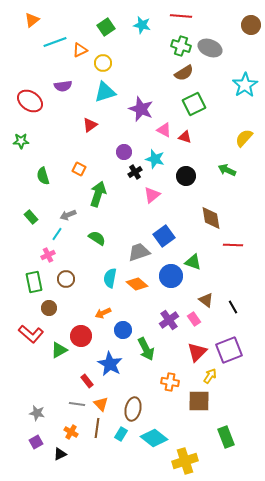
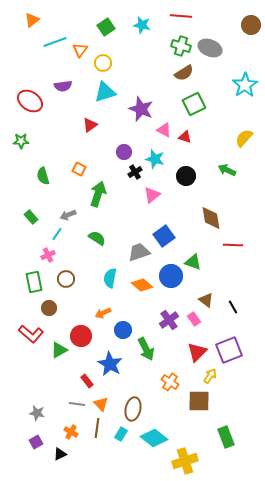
orange triangle at (80, 50): rotated 28 degrees counterclockwise
orange diamond at (137, 284): moved 5 px right, 1 px down
orange cross at (170, 382): rotated 24 degrees clockwise
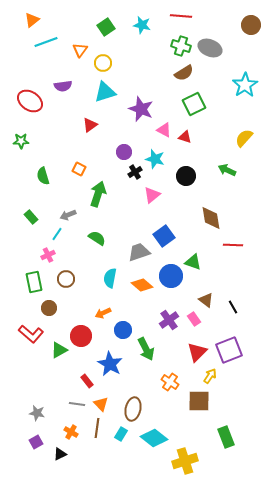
cyan line at (55, 42): moved 9 px left
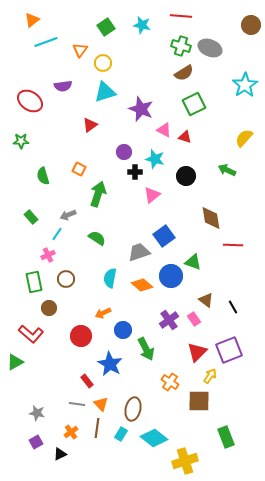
black cross at (135, 172): rotated 32 degrees clockwise
green triangle at (59, 350): moved 44 px left, 12 px down
orange cross at (71, 432): rotated 24 degrees clockwise
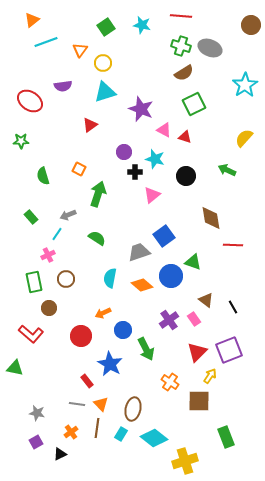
green triangle at (15, 362): moved 6 px down; rotated 42 degrees clockwise
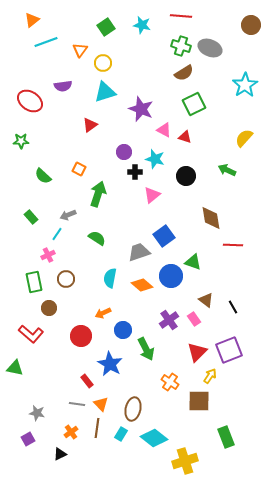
green semicircle at (43, 176): rotated 30 degrees counterclockwise
purple square at (36, 442): moved 8 px left, 3 px up
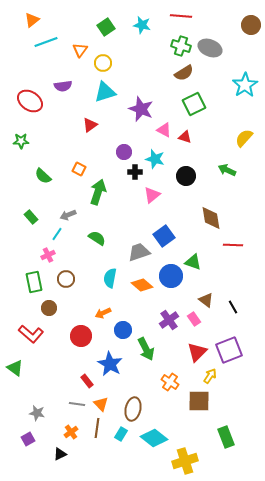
green arrow at (98, 194): moved 2 px up
green triangle at (15, 368): rotated 24 degrees clockwise
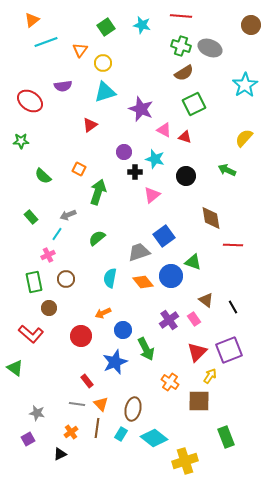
green semicircle at (97, 238): rotated 72 degrees counterclockwise
orange diamond at (142, 285): moved 1 px right, 3 px up; rotated 10 degrees clockwise
blue star at (110, 364): moved 5 px right, 2 px up; rotated 20 degrees clockwise
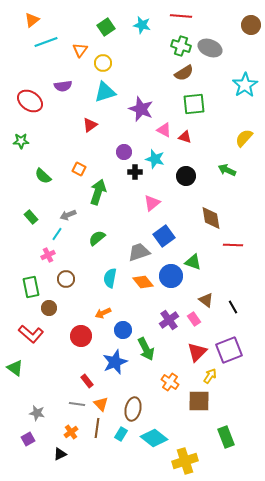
green square at (194, 104): rotated 20 degrees clockwise
pink triangle at (152, 195): moved 8 px down
green rectangle at (34, 282): moved 3 px left, 5 px down
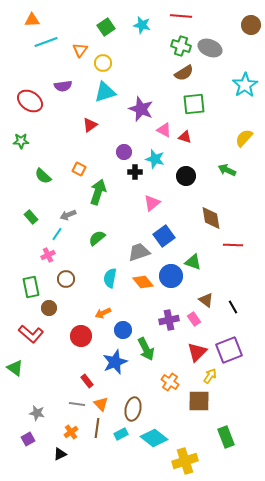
orange triangle at (32, 20): rotated 35 degrees clockwise
purple cross at (169, 320): rotated 24 degrees clockwise
cyan rectangle at (121, 434): rotated 32 degrees clockwise
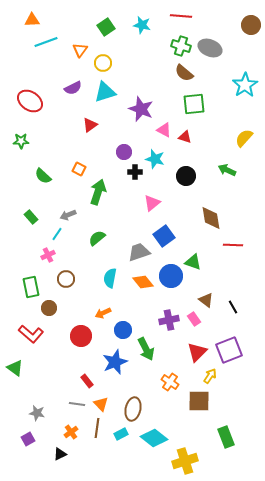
brown semicircle at (184, 73): rotated 72 degrees clockwise
purple semicircle at (63, 86): moved 10 px right, 2 px down; rotated 18 degrees counterclockwise
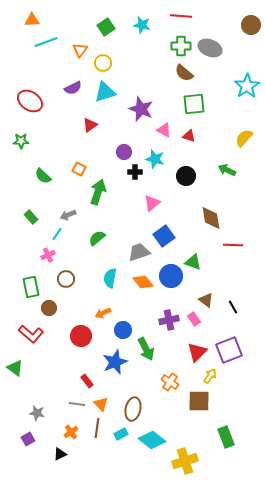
green cross at (181, 46): rotated 18 degrees counterclockwise
cyan star at (245, 85): moved 2 px right, 1 px down
red triangle at (185, 137): moved 4 px right, 1 px up
cyan diamond at (154, 438): moved 2 px left, 2 px down
